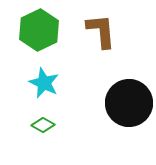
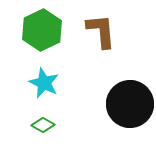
green hexagon: moved 3 px right
black circle: moved 1 px right, 1 px down
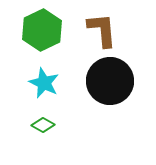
brown L-shape: moved 1 px right, 1 px up
black circle: moved 20 px left, 23 px up
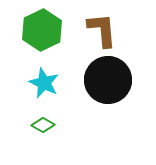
black circle: moved 2 px left, 1 px up
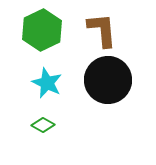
cyan star: moved 3 px right
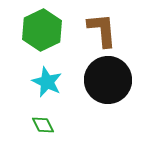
cyan star: moved 1 px up
green diamond: rotated 35 degrees clockwise
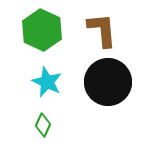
green hexagon: rotated 9 degrees counterclockwise
black circle: moved 2 px down
green diamond: rotated 50 degrees clockwise
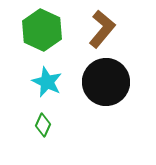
brown L-shape: moved 1 px up; rotated 45 degrees clockwise
black circle: moved 2 px left
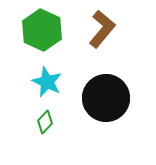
black circle: moved 16 px down
green diamond: moved 2 px right, 3 px up; rotated 20 degrees clockwise
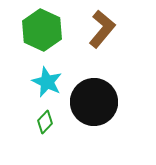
black circle: moved 12 px left, 4 px down
